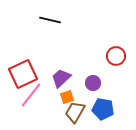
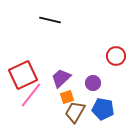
red square: moved 1 px down
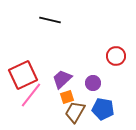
purple trapezoid: moved 1 px right, 1 px down
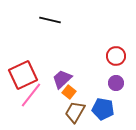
purple circle: moved 23 px right
orange square: moved 2 px right, 5 px up; rotated 32 degrees counterclockwise
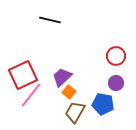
purple trapezoid: moved 2 px up
blue pentagon: moved 5 px up
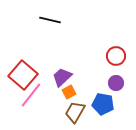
red square: rotated 24 degrees counterclockwise
orange square: rotated 24 degrees clockwise
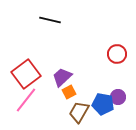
red circle: moved 1 px right, 2 px up
red square: moved 3 px right, 1 px up; rotated 12 degrees clockwise
purple circle: moved 2 px right, 14 px down
pink line: moved 5 px left, 5 px down
brown trapezoid: moved 4 px right
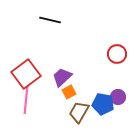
pink line: rotated 32 degrees counterclockwise
